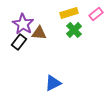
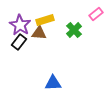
yellow rectangle: moved 24 px left, 7 px down
purple star: moved 3 px left, 1 px down
blue triangle: rotated 24 degrees clockwise
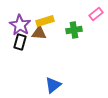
yellow rectangle: moved 1 px down
green cross: rotated 35 degrees clockwise
black rectangle: moved 1 px right; rotated 21 degrees counterclockwise
blue triangle: moved 2 px down; rotated 36 degrees counterclockwise
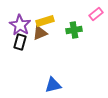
brown triangle: moved 1 px right; rotated 28 degrees counterclockwise
blue triangle: rotated 24 degrees clockwise
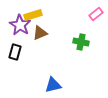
yellow rectangle: moved 12 px left, 6 px up
green cross: moved 7 px right, 12 px down; rotated 21 degrees clockwise
black rectangle: moved 5 px left, 10 px down
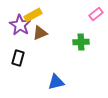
yellow rectangle: rotated 12 degrees counterclockwise
green cross: rotated 14 degrees counterclockwise
black rectangle: moved 3 px right, 6 px down
blue triangle: moved 3 px right, 3 px up
